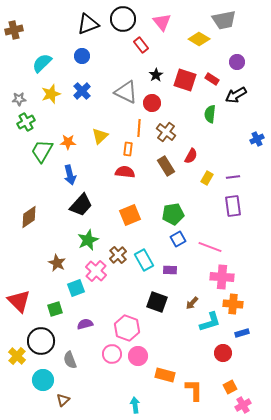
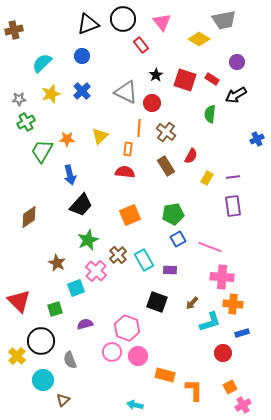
orange star at (68, 142): moved 1 px left, 3 px up
pink circle at (112, 354): moved 2 px up
cyan arrow at (135, 405): rotated 70 degrees counterclockwise
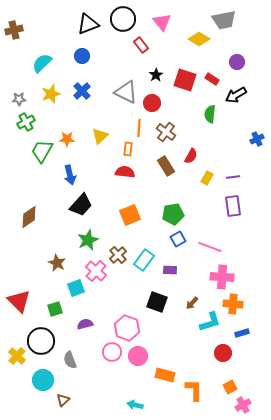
cyan rectangle at (144, 260): rotated 65 degrees clockwise
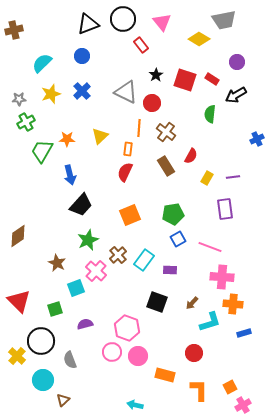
red semicircle at (125, 172): rotated 72 degrees counterclockwise
purple rectangle at (233, 206): moved 8 px left, 3 px down
brown diamond at (29, 217): moved 11 px left, 19 px down
blue rectangle at (242, 333): moved 2 px right
red circle at (223, 353): moved 29 px left
orange L-shape at (194, 390): moved 5 px right
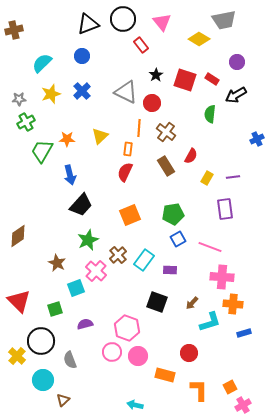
red circle at (194, 353): moved 5 px left
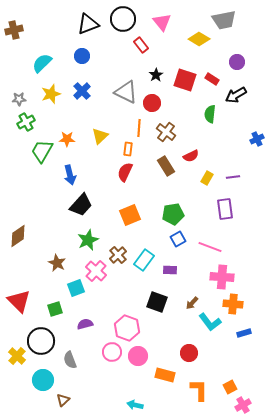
red semicircle at (191, 156): rotated 35 degrees clockwise
cyan L-shape at (210, 322): rotated 70 degrees clockwise
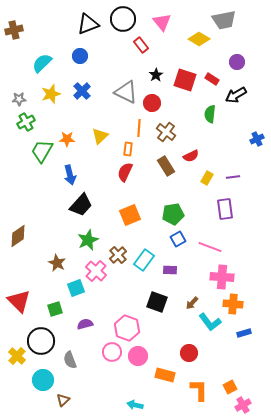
blue circle at (82, 56): moved 2 px left
